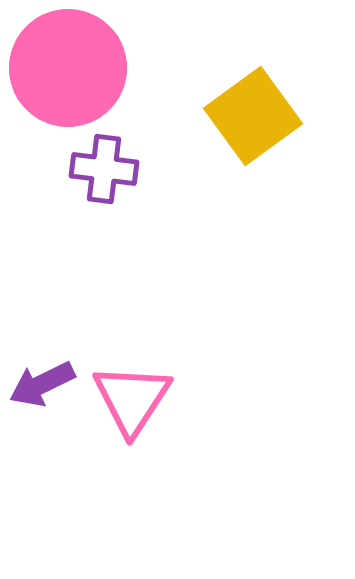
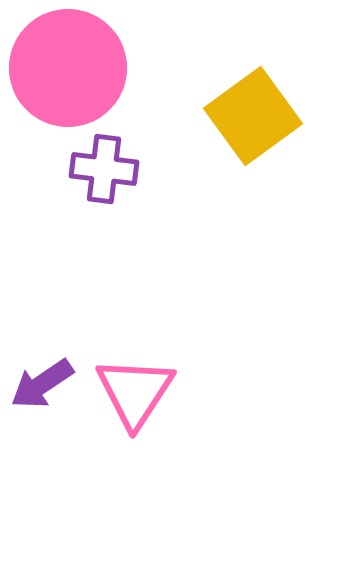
purple arrow: rotated 8 degrees counterclockwise
pink triangle: moved 3 px right, 7 px up
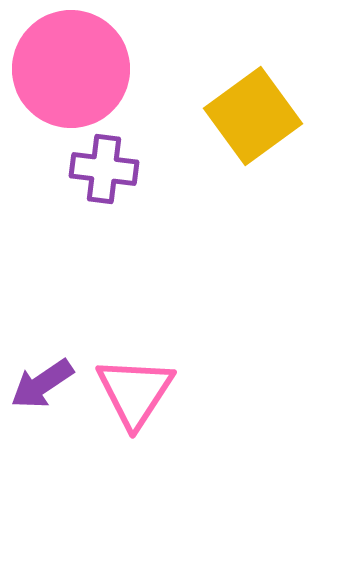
pink circle: moved 3 px right, 1 px down
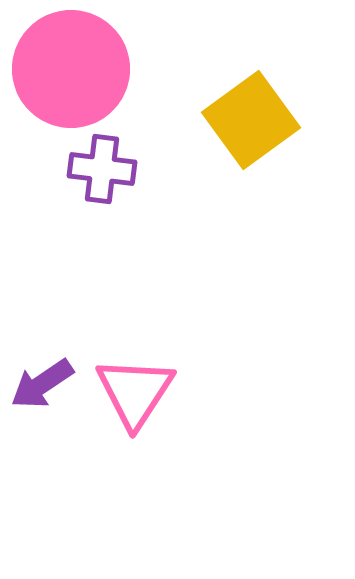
yellow square: moved 2 px left, 4 px down
purple cross: moved 2 px left
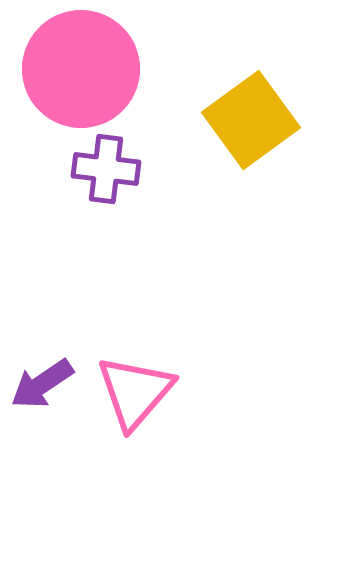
pink circle: moved 10 px right
purple cross: moved 4 px right
pink triangle: rotated 8 degrees clockwise
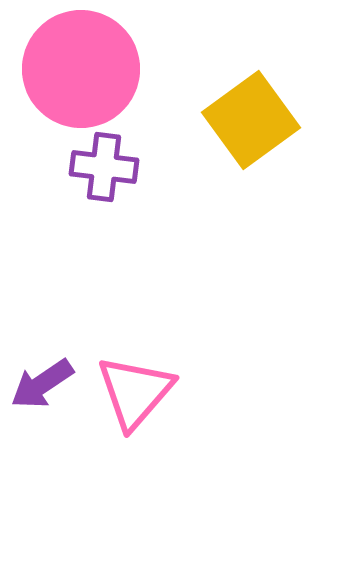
purple cross: moved 2 px left, 2 px up
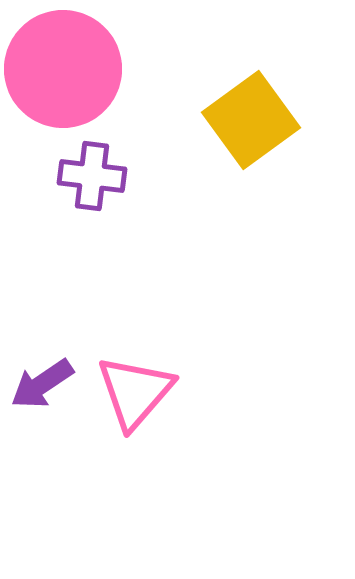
pink circle: moved 18 px left
purple cross: moved 12 px left, 9 px down
